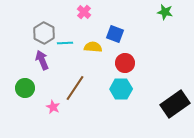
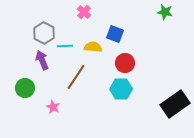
cyan line: moved 3 px down
brown line: moved 1 px right, 11 px up
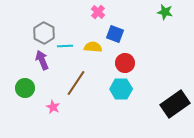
pink cross: moved 14 px right
brown line: moved 6 px down
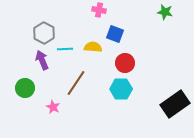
pink cross: moved 1 px right, 2 px up; rotated 32 degrees counterclockwise
cyan line: moved 3 px down
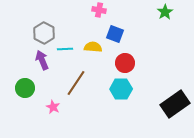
green star: rotated 28 degrees clockwise
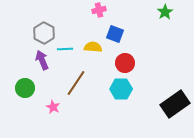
pink cross: rotated 24 degrees counterclockwise
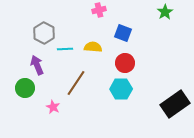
blue square: moved 8 px right, 1 px up
purple arrow: moved 5 px left, 5 px down
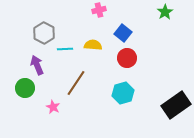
blue square: rotated 18 degrees clockwise
yellow semicircle: moved 2 px up
red circle: moved 2 px right, 5 px up
cyan hexagon: moved 2 px right, 4 px down; rotated 15 degrees counterclockwise
black rectangle: moved 1 px right, 1 px down
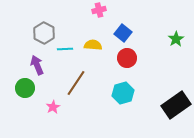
green star: moved 11 px right, 27 px down
pink star: rotated 16 degrees clockwise
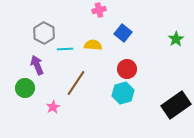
red circle: moved 11 px down
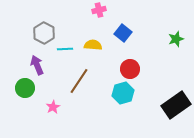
green star: rotated 14 degrees clockwise
red circle: moved 3 px right
brown line: moved 3 px right, 2 px up
